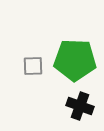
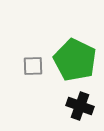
green pentagon: rotated 24 degrees clockwise
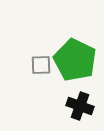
gray square: moved 8 px right, 1 px up
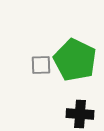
black cross: moved 8 px down; rotated 16 degrees counterclockwise
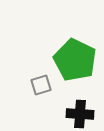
gray square: moved 20 px down; rotated 15 degrees counterclockwise
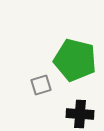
green pentagon: rotated 12 degrees counterclockwise
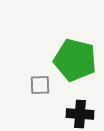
gray square: moved 1 px left; rotated 15 degrees clockwise
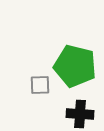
green pentagon: moved 6 px down
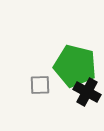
black cross: moved 7 px right, 22 px up; rotated 24 degrees clockwise
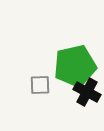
green pentagon: rotated 27 degrees counterclockwise
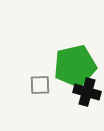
black cross: rotated 12 degrees counterclockwise
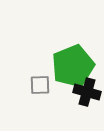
green pentagon: moved 2 px left; rotated 9 degrees counterclockwise
